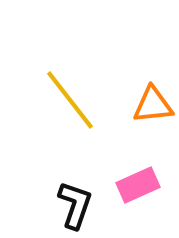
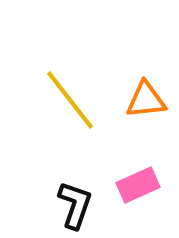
orange triangle: moved 7 px left, 5 px up
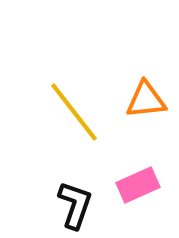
yellow line: moved 4 px right, 12 px down
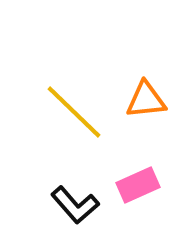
yellow line: rotated 8 degrees counterclockwise
black L-shape: rotated 120 degrees clockwise
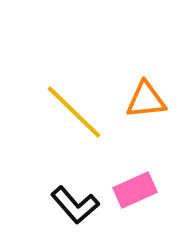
pink rectangle: moved 3 px left, 5 px down
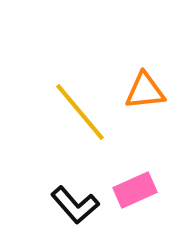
orange triangle: moved 1 px left, 9 px up
yellow line: moved 6 px right; rotated 6 degrees clockwise
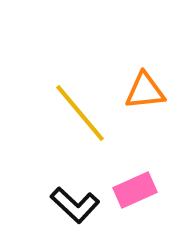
yellow line: moved 1 px down
black L-shape: rotated 6 degrees counterclockwise
